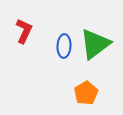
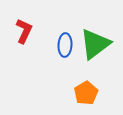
blue ellipse: moved 1 px right, 1 px up
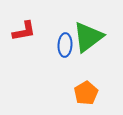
red L-shape: rotated 55 degrees clockwise
green triangle: moved 7 px left, 7 px up
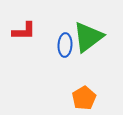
red L-shape: rotated 10 degrees clockwise
orange pentagon: moved 2 px left, 5 px down
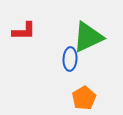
green triangle: rotated 12 degrees clockwise
blue ellipse: moved 5 px right, 14 px down
